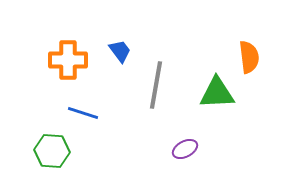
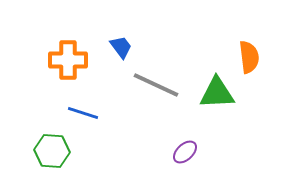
blue trapezoid: moved 1 px right, 4 px up
gray line: rotated 75 degrees counterclockwise
purple ellipse: moved 3 px down; rotated 15 degrees counterclockwise
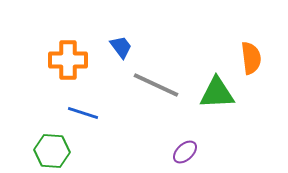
orange semicircle: moved 2 px right, 1 px down
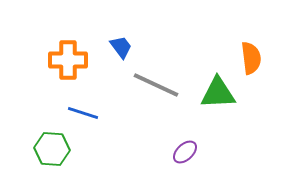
green triangle: moved 1 px right
green hexagon: moved 2 px up
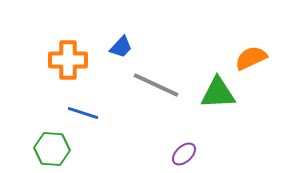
blue trapezoid: rotated 80 degrees clockwise
orange semicircle: rotated 108 degrees counterclockwise
purple ellipse: moved 1 px left, 2 px down
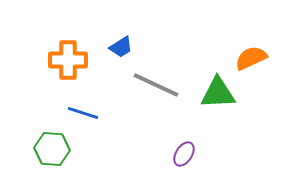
blue trapezoid: rotated 15 degrees clockwise
purple ellipse: rotated 15 degrees counterclockwise
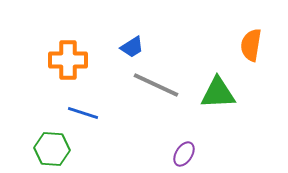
blue trapezoid: moved 11 px right
orange semicircle: moved 13 px up; rotated 56 degrees counterclockwise
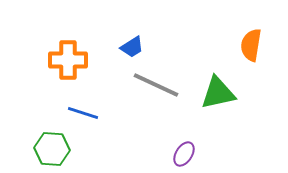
green triangle: rotated 9 degrees counterclockwise
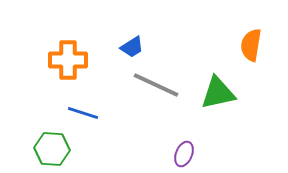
purple ellipse: rotated 10 degrees counterclockwise
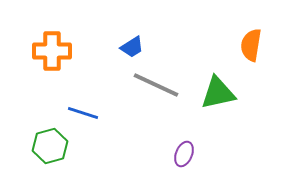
orange cross: moved 16 px left, 9 px up
green hexagon: moved 2 px left, 3 px up; rotated 20 degrees counterclockwise
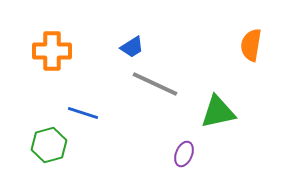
gray line: moved 1 px left, 1 px up
green triangle: moved 19 px down
green hexagon: moved 1 px left, 1 px up
